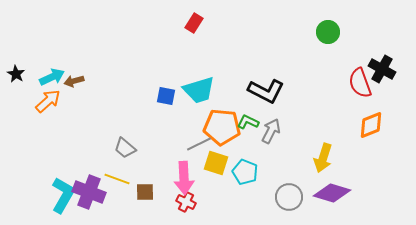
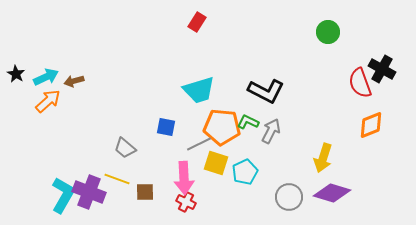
red rectangle: moved 3 px right, 1 px up
cyan arrow: moved 6 px left
blue square: moved 31 px down
cyan pentagon: rotated 25 degrees clockwise
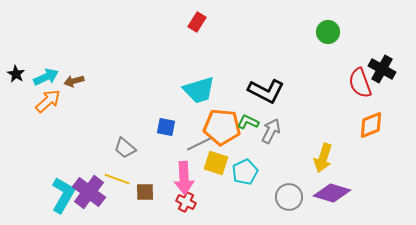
purple cross: rotated 16 degrees clockwise
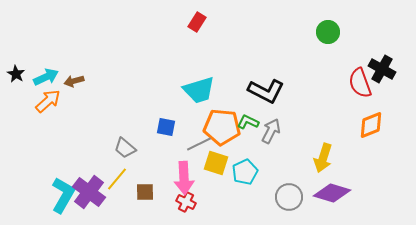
yellow line: rotated 70 degrees counterclockwise
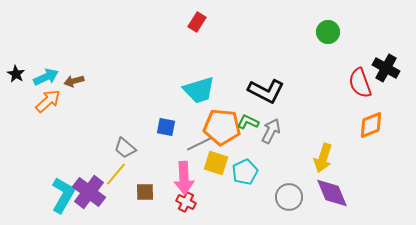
black cross: moved 4 px right, 1 px up
yellow line: moved 1 px left, 5 px up
purple diamond: rotated 51 degrees clockwise
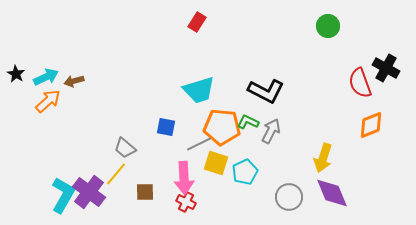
green circle: moved 6 px up
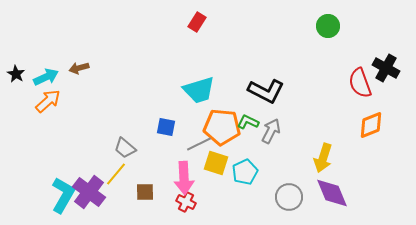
brown arrow: moved 5 px right, 13 px up
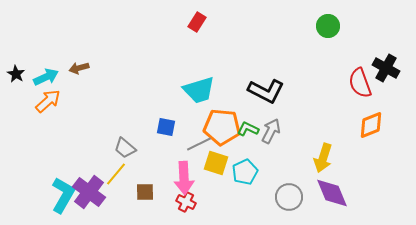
green L-shape: moved 7 px down
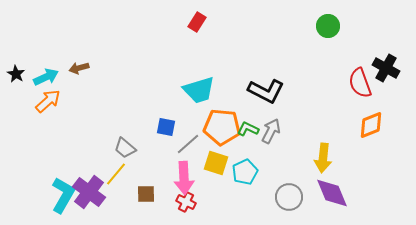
gray line: moved 11 px left; rotated 15 degrees counterclockwise
yellow arrow: rotated 12 degrees counterclockwise
brown square: moved 1 px right, 2 px down
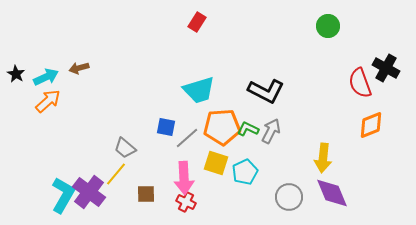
orange pentagon: rotated 9 degrees counterclockwise
gray line: moved 1 px left, 6 px up
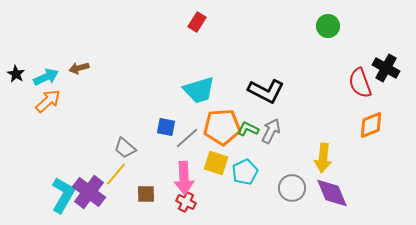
gray circle: moved 3 px right, 9 px up
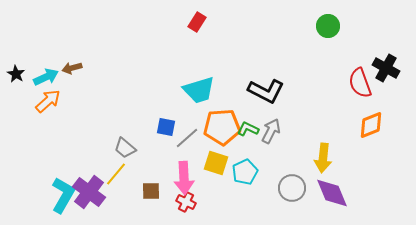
brown arrow: moved 7 px left
brown square: moved 5 px right, 3 px up
